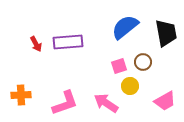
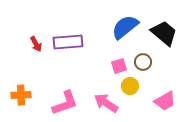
black trapezoid: moved 2 px left; rotated 40 degrees counterclockwise
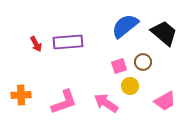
blue semicircle: moved 1 px up
pink L-shape: moved 1 px left, 1 px up
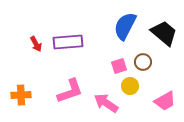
blue semicircle: rotated 24 degrees counterclockwise
pink L-shape: moved 6 px right, 11 px up
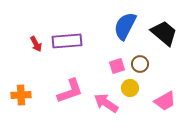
purple rectangle: moved 1 px left, 1 px up
brown circle: moved 3 px left, 2 px down
pink square: moved 2 px left
yellow circle: moved 2 px down
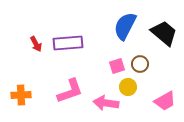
purple rectangle: moved 1 px right, 2 px down
yellow circle: moved 2 px left, 1 px up
pink arrow: rotated 25 degrees counterclockwise
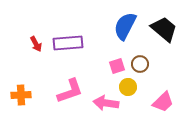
black trapezoid: moved 4 px up
pink trapezoid: moved 2 px left, 1 px down; rotated 15 degrees counterclockwise
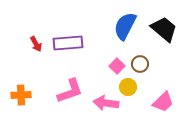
pink square: rotated 28 degrees counterclockwise
